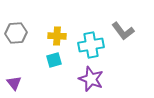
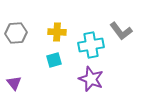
gray L-shape: moved 2 px left
yellow cross: moved 4 px up
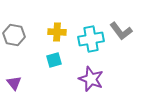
gray hexagon: moved 2 px left, 2 px down; rotated 15 degrees clockwise
cyan cross: moved 6 px up
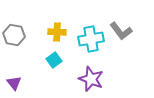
cyan square: rotated 21 degrees counterclockwise
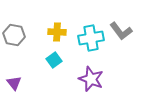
cyan cross: moved 1 px up
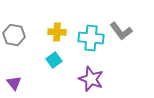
cyan cross: rotated 15 degrees clockwise
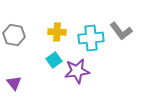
cyan cross: rotated 10 degrees counterclockwise
purple star: moved 14 px left, 8 px up; rotated 30 degrees counterclockwise
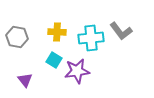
gray hexagon: moved 3 px right, 2 px down
cyan square: rotated 21 degrees counterclockwise
purple triangle: moved 11 px right, 3 px up
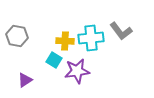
yellow cross: moved 8 px right, 9 px down
gray hexagon: moved 1 px up
purple triangle: rotated 35 degrees clockwise
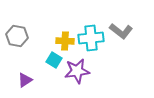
gray L-shape: rotated 15 degrees counterclockwise
